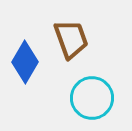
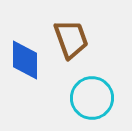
blue diamond: moved 2 px up; rotated 30 degrees counterclockwise
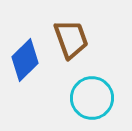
blue diamond: rotated 45 degrees clockwise
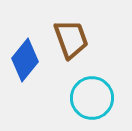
blue diamond: rotated 6 degrees counterclockwise
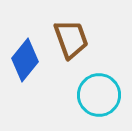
cyan circle: moved 7 px right, 3 px up
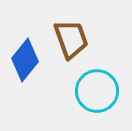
cyan circle: moved 2 px left, 4 px up
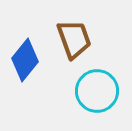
brown trapezoid: moved 3 px right
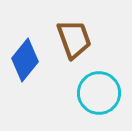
cyan circle: moved 2 px right, 2 px down
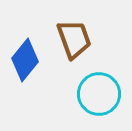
cyan circle: moved 1 px down
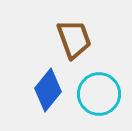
blue diamond: moved 23 px right, 30 px down
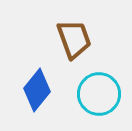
blue diamond: moved 11 px left
